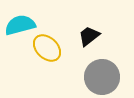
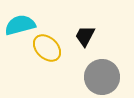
black trapezoid: moved 4 px left; rotated 25 degrees counterclockwise
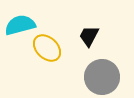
black trapezoid: moved 4 px right
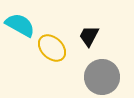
cyan semicircle: rotated 44 degrees clockwise
yellow ellipse: moved 5 px right
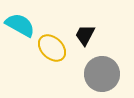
black trapezoid: moved 4 px left, 1 px up
gray circle: moved 3 px up
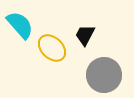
cyan semicircle: rotated 20 degrees clockwise
gray circle: moved 2 px right, 1 px down
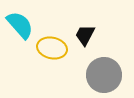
yellow ellipse: rotated 32 degrees counterclockwise
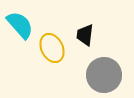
black trapezoid: rotated 20 degrees counterclockwise
yellow ellipse: rotated 52 degrees clockwise
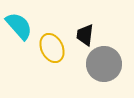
cyan semicircle: moved 1 px left, 1 px down
gray circle: moved 11 px up
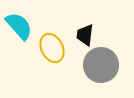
gray circle: moved 3 px left, 1 px down
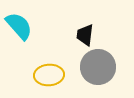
yellow ellipse: moved 3 px left, 27 px down; rotated 68 degrees counterclockwise
gray circle: moved 3 px left, 2 px down
